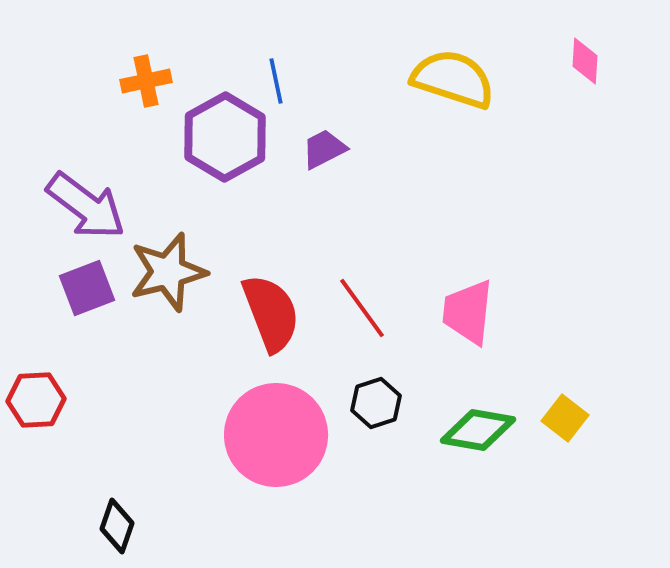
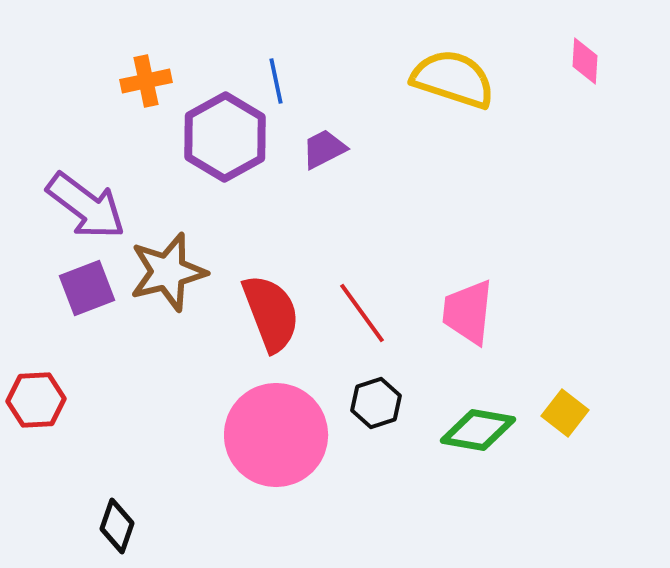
red line: moved 5 px down
yellow square: moved 5 px up
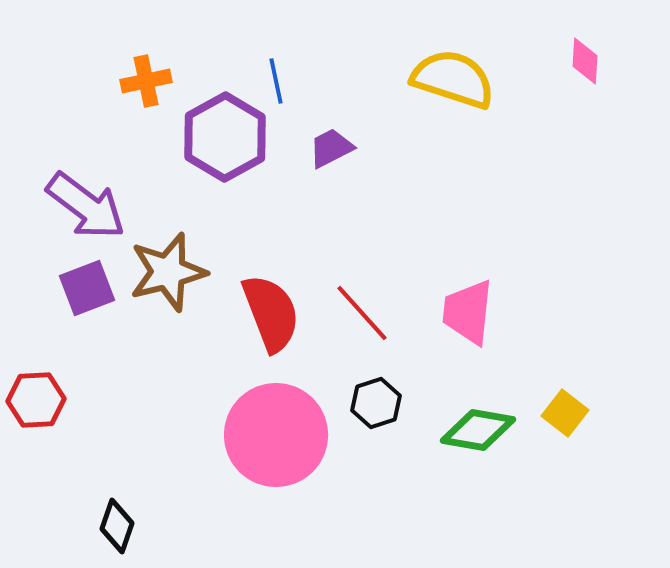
purple trapezoid: moved 7 px right, 1 px up
red line: rotated 6 degrees counterclockwise
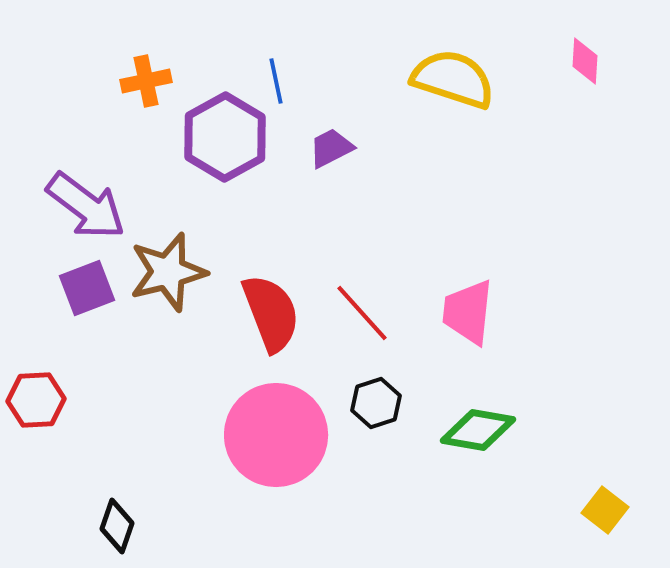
yellow square: moved 40 px right, 97 px down
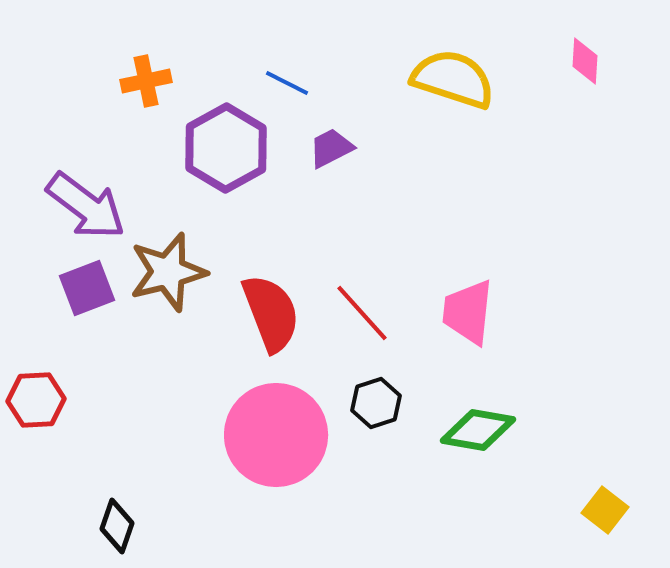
blue line: moved 11 px right, 2 px down; rotated 51 degrees counterclockwise
purple hexagon: moved 1 px right, 11 px down
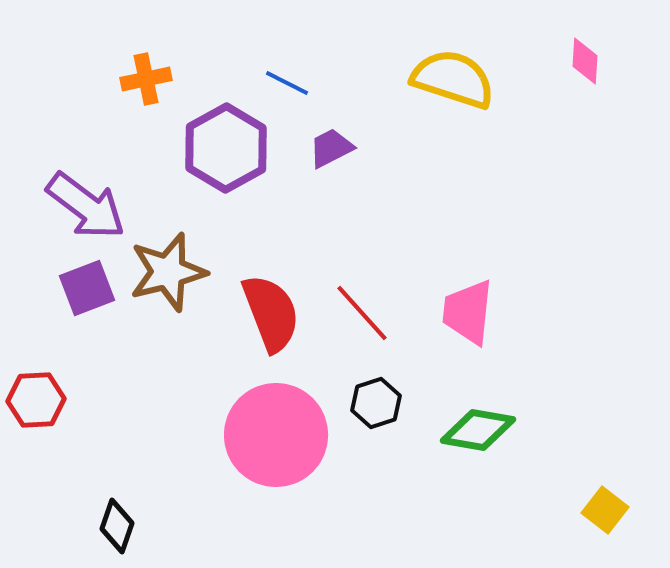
orange cross: moved 2 px up
